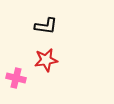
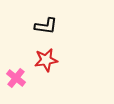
pink cross: rotated 24 degrees clockwise
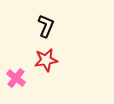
black L-shape: rotated 75 degrees counterclockwise
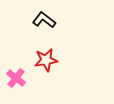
black L-shape: moved 2 px left, 6 px up; rotated 75 degrees counterclockwise
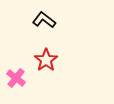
red star: rotated 25 degrees counterclockwise
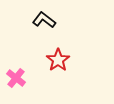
red star: moved 12 px right
